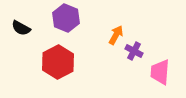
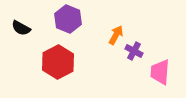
purple hexagon: moved 2 px right, 1 px down
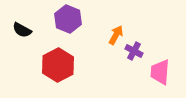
black semicircle: moved 1 px right, 2 px down
red hexagon: moved 3 px down
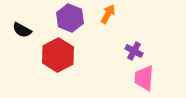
purple hexagon: moved 2 px right, 1 px up
orange arrow: moved 8 px left, 21 px up
red hexagon: moved 10 px up
pink trapezoid: moved 16 px left, 6 px down
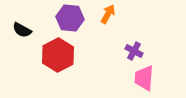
purple hexagon: rotated 16 degrees counterclockwise
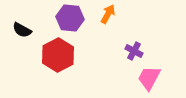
pink trapezoid: moved 5 px right; rotated 24 degrees clockwise
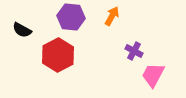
orange arrow: moved 4 px right, 2 px down
purple hexagon: moved 1 px right, 1 px up
pink trapezoid: moved 4 px right, 3 px up
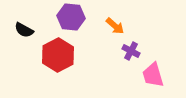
orange arrow: moved 3 px right, 10 px down; rotated 102 degrees clockwise
black semicircle: moved 2 px right
purple cross: moved 3 px left
pink trapezoid: rotated 44 degrees counterclockwise
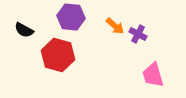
purple cross: moved 7 px right, 17 px up
red hexagon: rotated 16 degrees counterclockwise
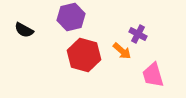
purple hexagon: rotated 20 degrees counterclockwise
orange arrow: moved 7 px right, 25 px down
red hexagon: moved 26 px right
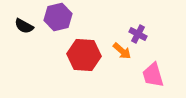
purple hexagon: moved 13 px left
black semicircle: moved 4 px up
red hexagon: rotated 12 degrees counterclockwise
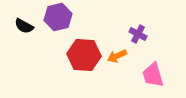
orange arrow: moved 5 px left, 5 px down; rotated 114 degrees clockwise
